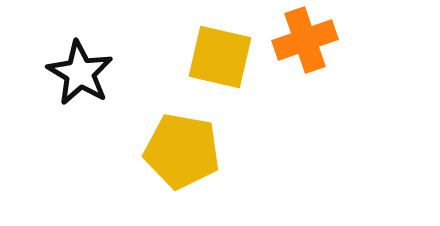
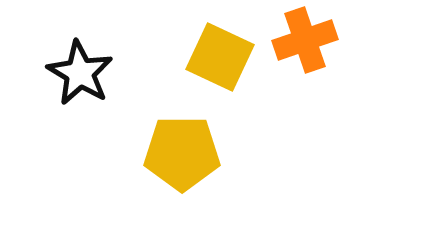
yellow square: rotated 12 degrees clockwise
yellow pentagon: moved 2 px down; rotated 10 degrees counterclockwise
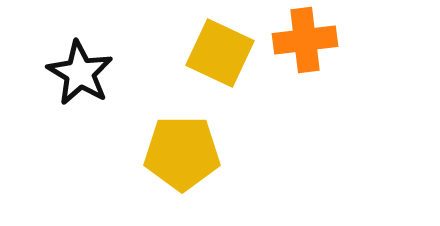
orange cross: rotated 12 degrees clockwise
yellow square: moved 4 px up
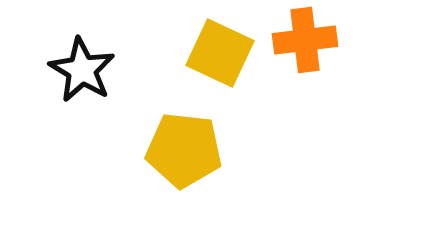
black star: moved 2 px right, 3 px up
yellow pentagon: moved 2 px right, 3 px up; rotated 6 degrees clockwise
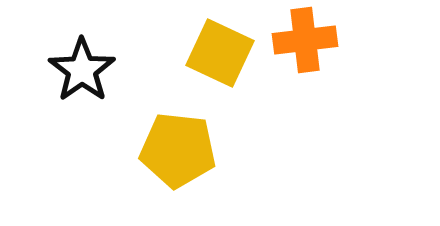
black star: rotated 6 degrees clockwise
yellow pentagon: moved 6 px left
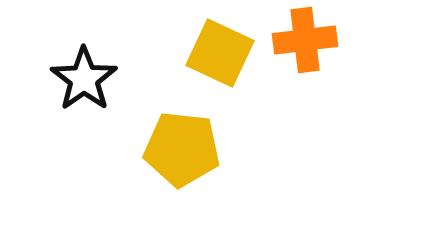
black star: moved 2 px right, 9 px down
yellow pentagon: moved 4 px right, 1 px up
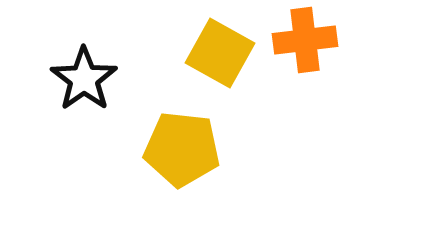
yellow square: rotated 4 degrees clockwise
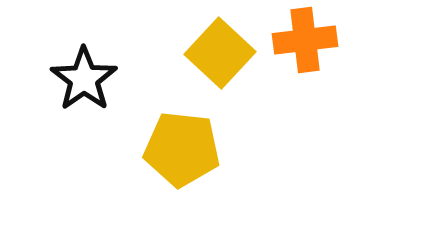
yellow square: rotated 14 degrees clockwise
